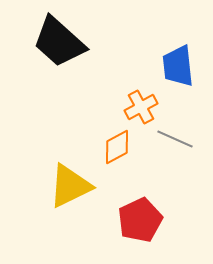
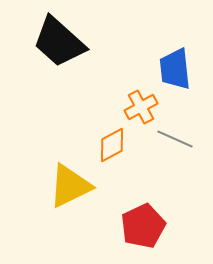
blue trapezoid: moved 3 px left, 3 px down
orange diamond: moved 5 px left, 2 px up
red pentagon: moved 3 px right, 6 px down
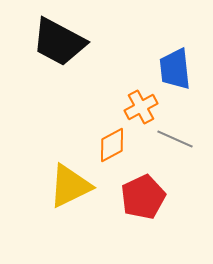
black trapezoid: rotated 14 degrees counterclockwise
red pentagon: moved 29 px up
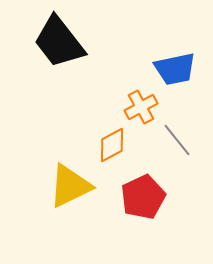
black trapezoid: rotated 24 degrees clockwise
blue trapezoid: rotated 96 degrees counterclockwise
gray line: moved 2 px right, 1 px down; rotated 27 degrees clockwise
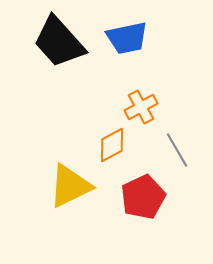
black trapezoid: rotated 4 degrees counterclockwise
blue trapezoid: moved 48 px left, 31 px up
gray line: moved 10 px down; rotated 9 degrees clockwise
